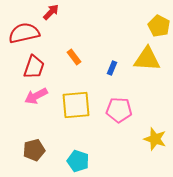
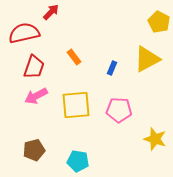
yellow pentagon: moved 4 px up
yellow triangle: rotated 32 degrees counterclockwise
cyan pentagon: rotated 10 degrees counterclockwise
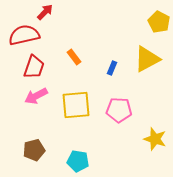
red arrow: moved 6 px left
red semicircle: moved 2 px down
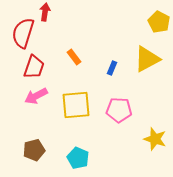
red arrow: rotated 36 degrees counterclockwise
red semicircle: moved 1 px left, 2 px up; rotated 60 degrees counterclockwise
cyan pentagon: moved 3 px up; rotated 15 degrees clockwise
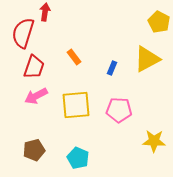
yellow star: moved 1 px left, 2 px down; rotated 15 degrees counterclockwise
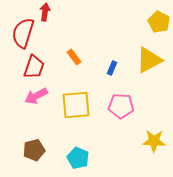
yellow triangle: moved 2 px right, 1 px down
pink pentagon: moved 2 px right, 4 px up
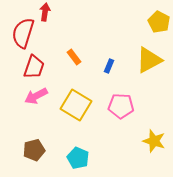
blue rectangle: moved 3 px left, 2 px up
yellow square: rotated 36 degrees clockwise
yellow star: rotated 15 degrees clockwise
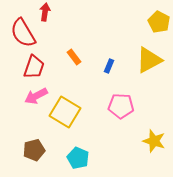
red semicircle: rotated 48 degrees counterclockwise
yellow square: moved 11 px left, 7 px down
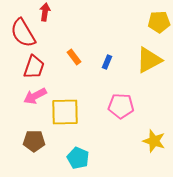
yellow pentagon: rotated 30 degrees counterclockwise
blue rectangle: moved 2 px left, 4 px up
pink arrow: moved 1 px left
yellow square: rotated 32 degrees counterclockwise
brown pentagon: moved 9 px up; rotated 15 degrees clockwise
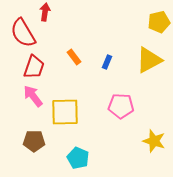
yellow pentagon: rotated 10 degrees counterclockwise
pink arrow: moved 2 px left; rotated 80 degrees clockwise
